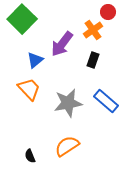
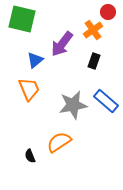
green square: rotated 32 degrees counterclockwise
black rectangle: moved 1 px right, 1 px down
orange trapezoid: rotated 20 degrees clockwise
gray star: moved 5 px right, 2 px down
orange semicircle: moved 8 px left, 4 px up
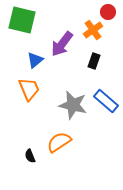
green square: moved 1 px down
gray star: rotated 24 degrees clockwise
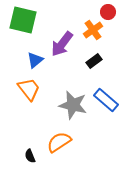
green square: moved 1 px right
black rectangle: rotated 35 degrees clockwise
orange trapezoid: rotated 15 degrees counterclockwise
blue rectangle: moved 1 px up
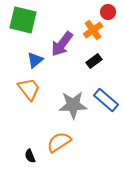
gray star: rotated 16 degrees counterclockwise
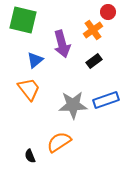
purple arrow: rotated 52 degrees counterclockwise
blue rectangle: rotated 60 degrees counterclockwise
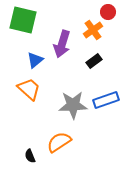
purple arrow: rotated 32 degrees clockwise
orange trapezoid: rotated 10 degrees counterclockwise
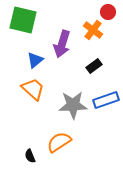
orange cross: rotated 18 degrees counterclockwise
black rectangle: moved 5 px down
orange trapezoid: moved 4 px right
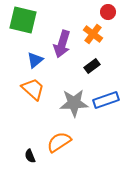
orange cross: moved 4 px down
black rectangle: moved 2 px left
gray star: moved 1 px right, 2 px up
